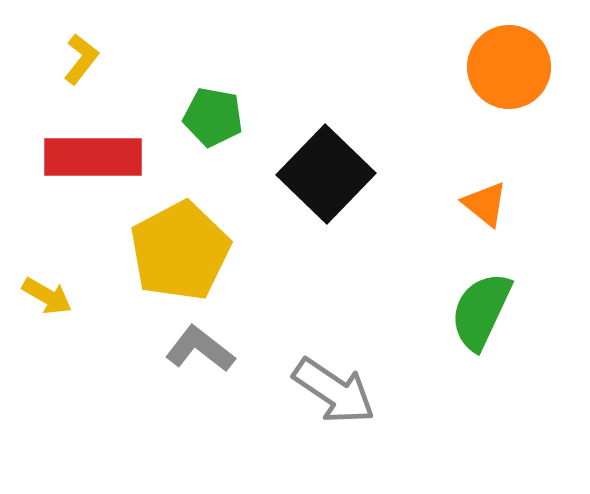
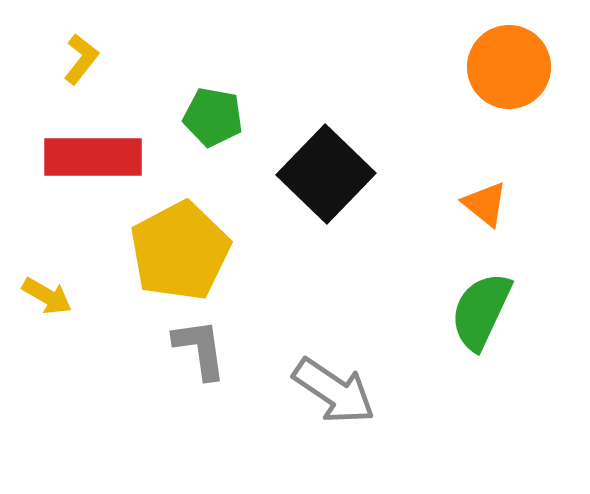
gray L-shape: rotated 44 degrees clockwise
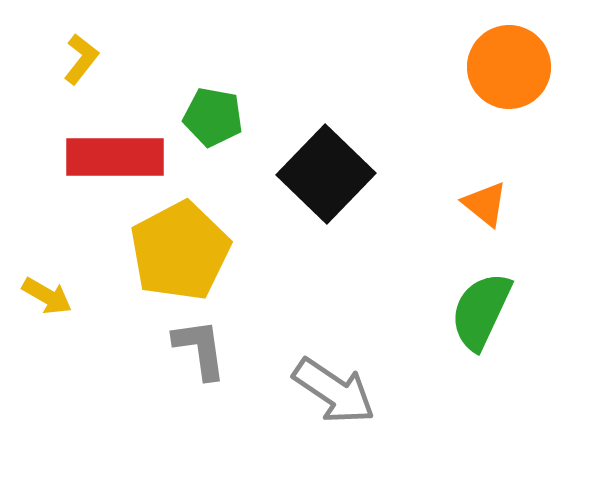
red rectangle: moved 22 px right
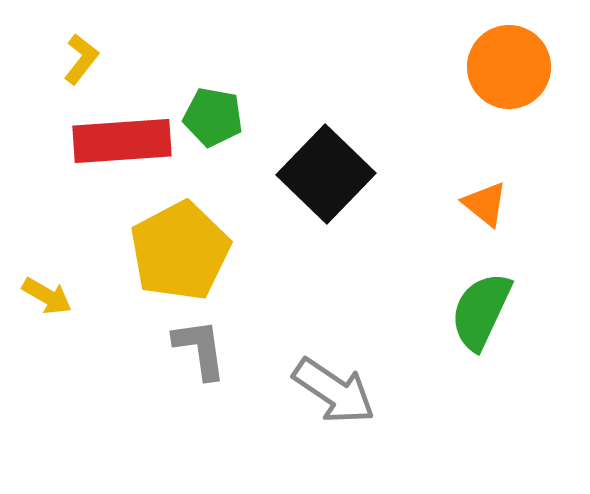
red rectangle: moved 7 px right, 16 px up; rotated 4 degrees counterclockwise
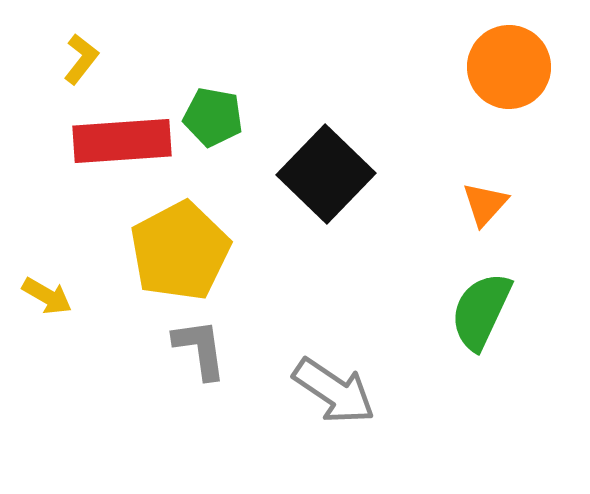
orange triangle: rotated 33 degrees clockwise
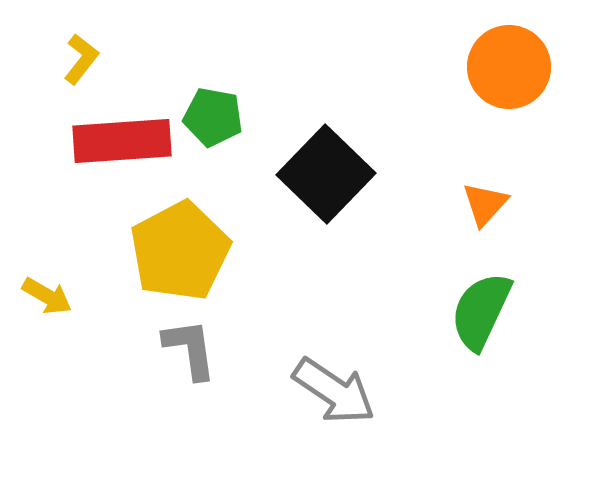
gray L-shape: moved 10 px left
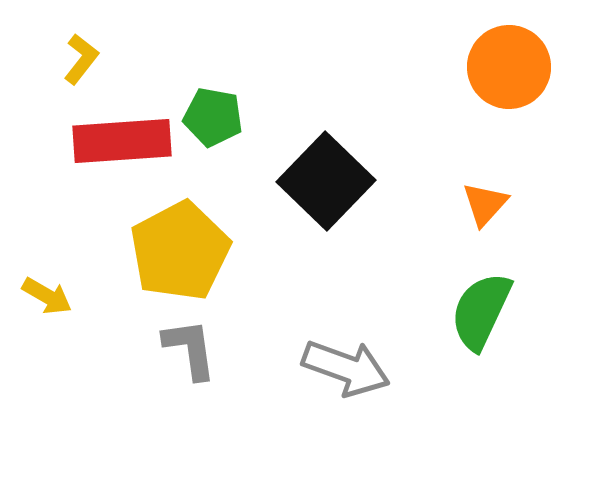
black square: moved 7 px down
gray arrow: moved 12 px right, 23 px up; rotated 14 degrees counterclockwise
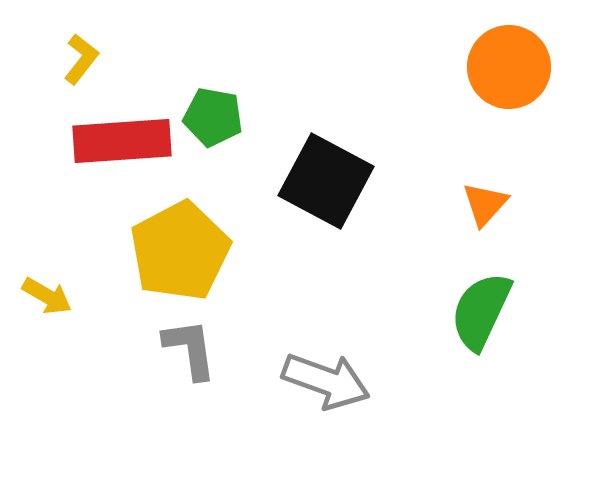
black square: rotated 16 degrees counterclockwise
gray arrow: moved 20 px left, 13 px down
